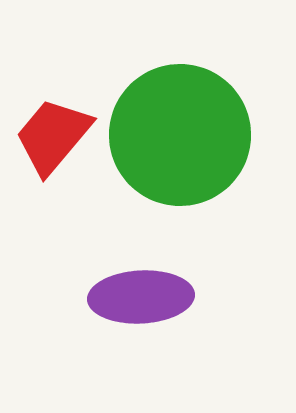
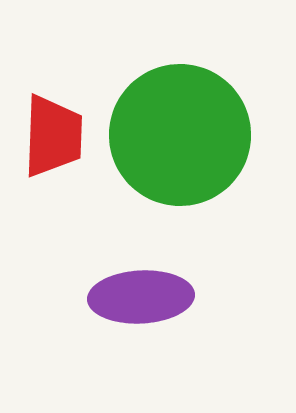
red trapezoid: rotated 142 degrees clockwise
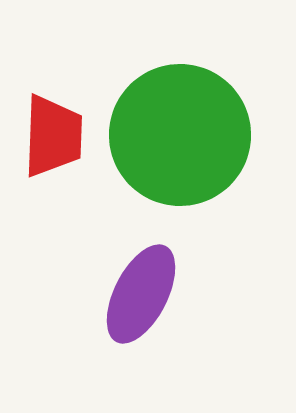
purple ellipse: moved 3 px up; rotated 60 degrees counterclockwise
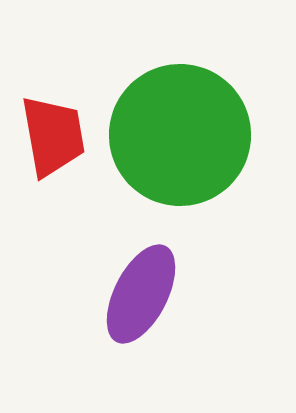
red trapezoid: rotated 12 degrees counterclockwise
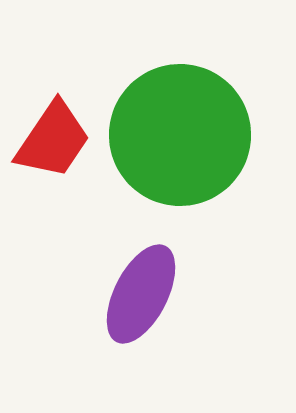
red trapezoid: moved 4 px down; rotated 44 degrees clockwise
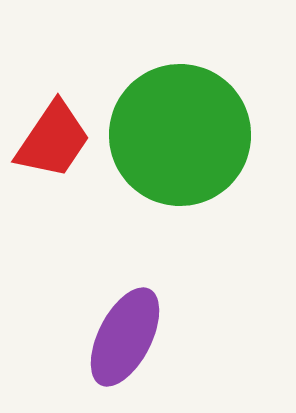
purple ellipse: moved 16 px left, 43 px down
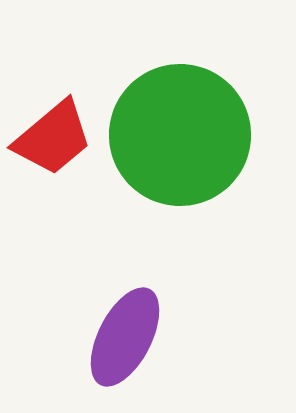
red trapezoid: moved 2 px up; rotated 16 degrees clockwise
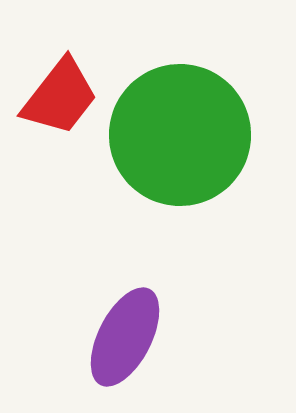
red trapezoid: moved 7 px right, 41 px up; rotated 12 degrees counterclockwise
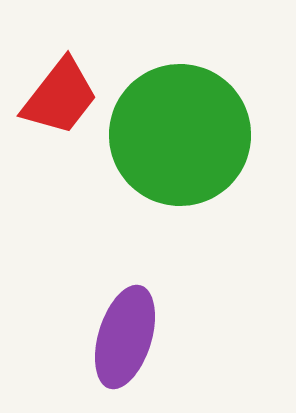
purple ellipse: rotated 10 degrees counterclockwise
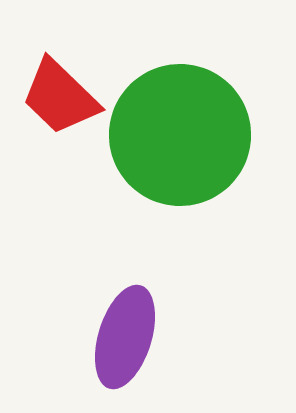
red trapezoid: rotated 96 degrees clockwise
